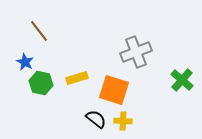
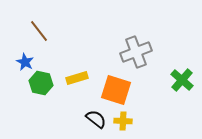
orange square: moved 2 px right
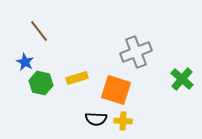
green cross: moved 1 px up
black semicircle: rotated 145 degrees clockwise
